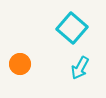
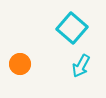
cyan arrow: moved 1 px right, 2 px up
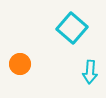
cyan arrow: moved 9 px right, 6 px down; rotated 25 degrees counterclockwise
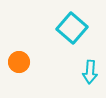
orange circle: moved 1 px left, 2 px up
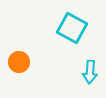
cyan square: rotated 12 degrees counterclockwise
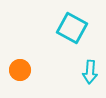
orange circle: moved 1 px right, 8 px down
